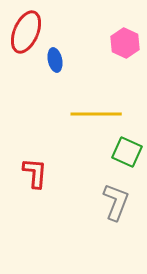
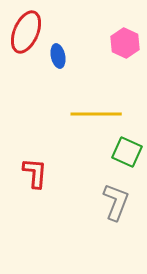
blue ellipse: moved 3 px right, 4 px up
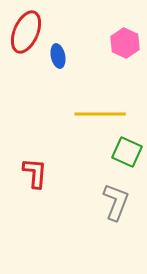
yellow line: moved 4 px right
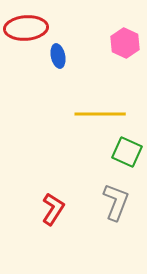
red ellipse: moved 4 px up; rotated 63 degrees clockwise
red L-shape: moved 18 px right, 36 px down; rotated 28 degrees clockwise
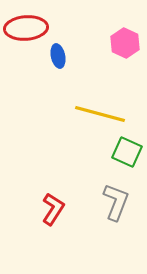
yellow line: rotated 15 degrees clockwise
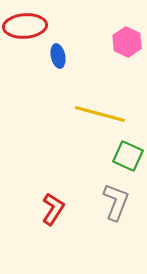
red ellipse: moved 1 px left, 2 px up
pink hexagon: moved 2 px right, 1 px up
green square: moved 1 px right, 4 px down
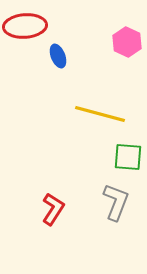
blue ellipse: rotated 10 degrees counterclockwise
green square: moved 1 px down; rotated 20 degrees counterclockwise
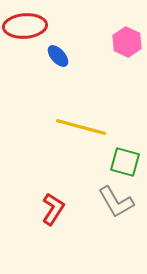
blue ellipse: rotated 20 degrees counterclockwise
yellow line: moved 19 px left, 13 px down
green square: moved 3 px left, 5 px down; rotated 12 degrees clockwise
gray L-shape: rotated 129 degrees clockwise
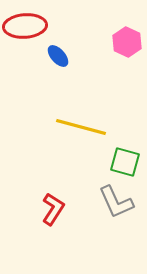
gray L-shape: rotated 6 degrees clockwise
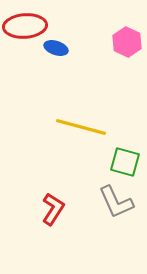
blue ellipse: moved 2 px left, 8 px up; rotated 30 degrees counterclockwise
